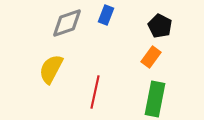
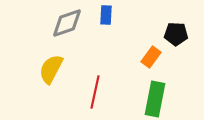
blue rectangle: rotated 18 degrees counterclockwise
black pentagon: moved 16 px right, 8 px down; rotated 25 degrees counterclockwise
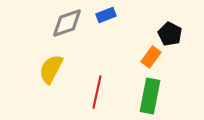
blue rectangle: rotated 66 degrees clockwise
black pentagon: moved 6 px left; rotated 25 degrees clockwise
red line: moved 2 px right
green rectangle: moved 5 px left, 3 px up
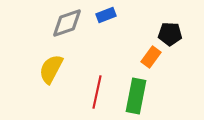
black pentagon: rotated 25 degrees counterclockwise
green rectangle: moved 14 px left
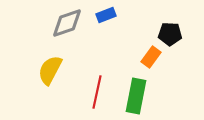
yellow semicircle: moved 1 px left, 1 px down
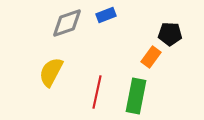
yellow semicircle: moved 1 px right, 2 px down
